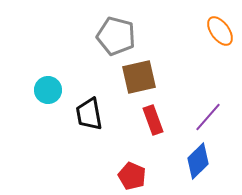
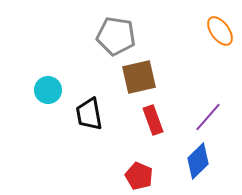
gray pentagon: rotated 6 degrees counterclockwise
red pentagon: moved 7 px right
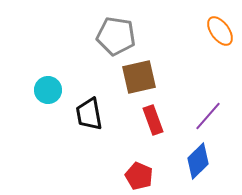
purple line: moved 1 px up
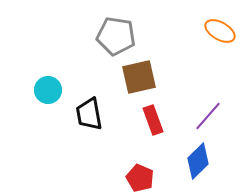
orange ellipse: rotated 24 degrees counterclockwise
red pentagon: moved 1 px right, 2 px down
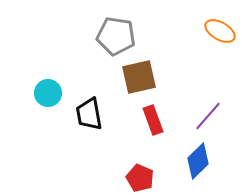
cyan circle: moved 3 px down
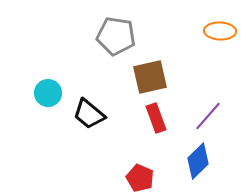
orange ellipse: rotated 28 degrees counterclockwise
brown square: moved 11 px right
black trapezoid: rotated 40 degrees counterclockwise
red rectangle: moved 3 px right, 2 px up
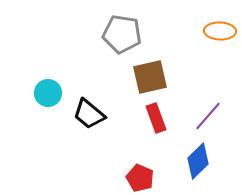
gray pentagon: moved 6 px right, 2 px up
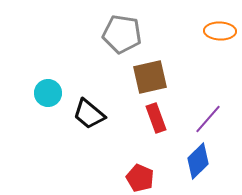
purple line: moved 3 px down
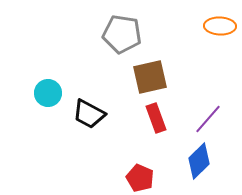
orange ellipse: moved 5 px up
black trapezoid: rotated 12 degrees counterclockwise
blue diamond: moved 1 px right
